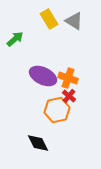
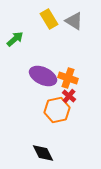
black diamond: moved 5 px right, 10 px down
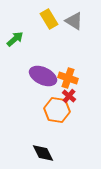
orange hexagon: rotated 20 degrees clockwise
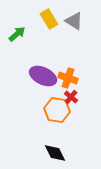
green arrow: moved 2 px right, 5 px up
red cross: moved 2 px right, 1 px down
black diamond: moved 12 px right
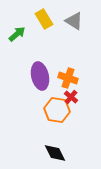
yellow rectangle: moved 5 px left
purple ellipse: moved 3 px left; rotated 52 degrees clockwise
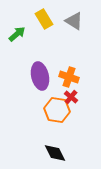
orange cross: moved 1 px right, 1 px up
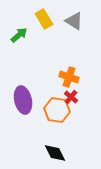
green arrow: moved 2 px right, 1 px down
purple ellipse: moved 17 px left, 24 px down
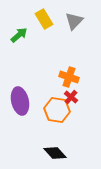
gray triangle: rotated 42 degrees clockwise
purple ellipse: moved 3 px left, 1 px down
black diamond: rotated 15 degrees counterclockwise
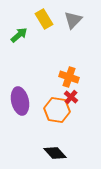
gray triangle: moved 1 px left, 1 px up
